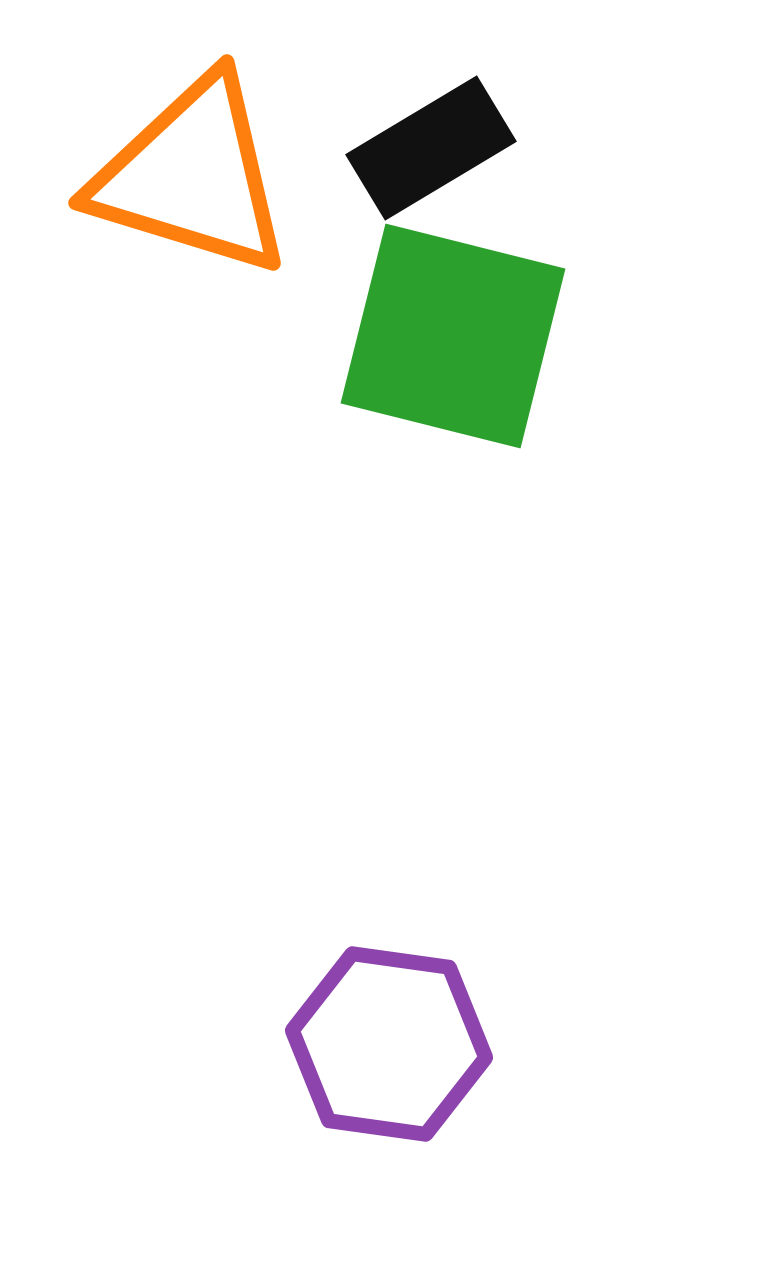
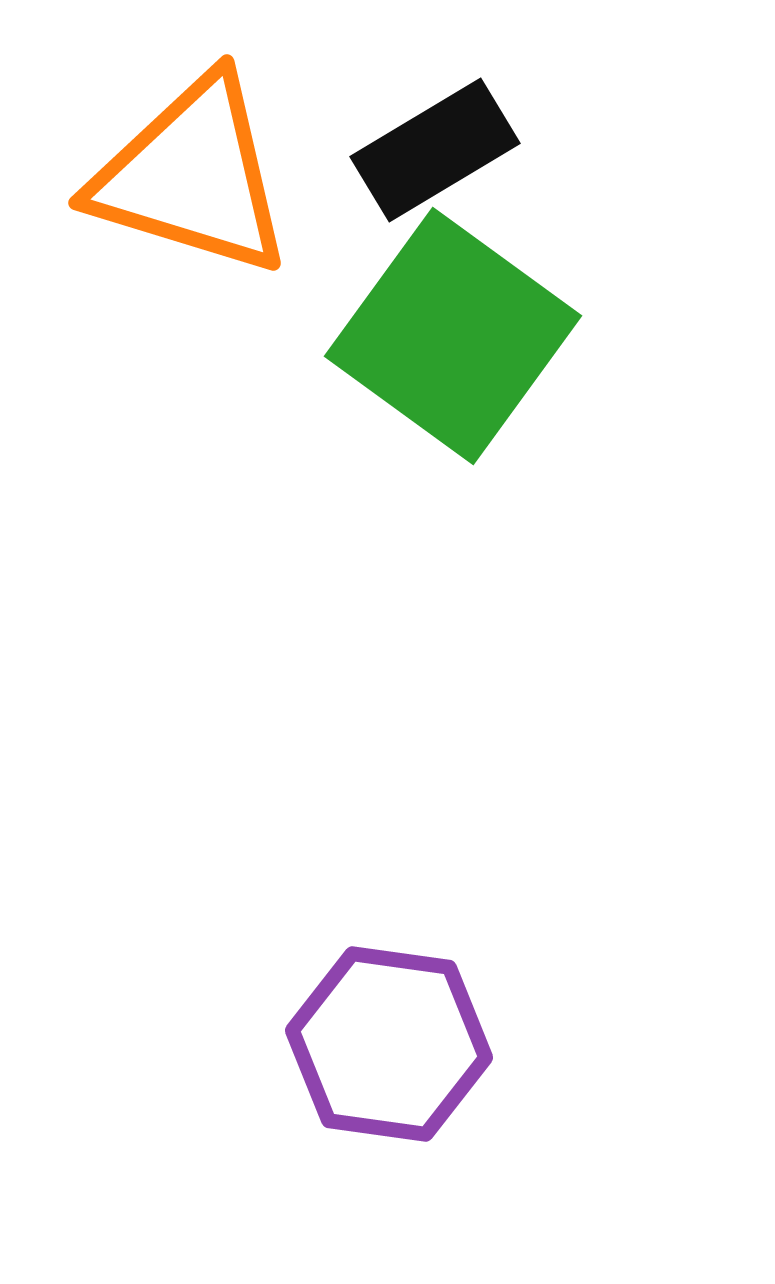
black rectangle: moved 4 px right, 2 px down
green square: rotated 22 degrees clockwise
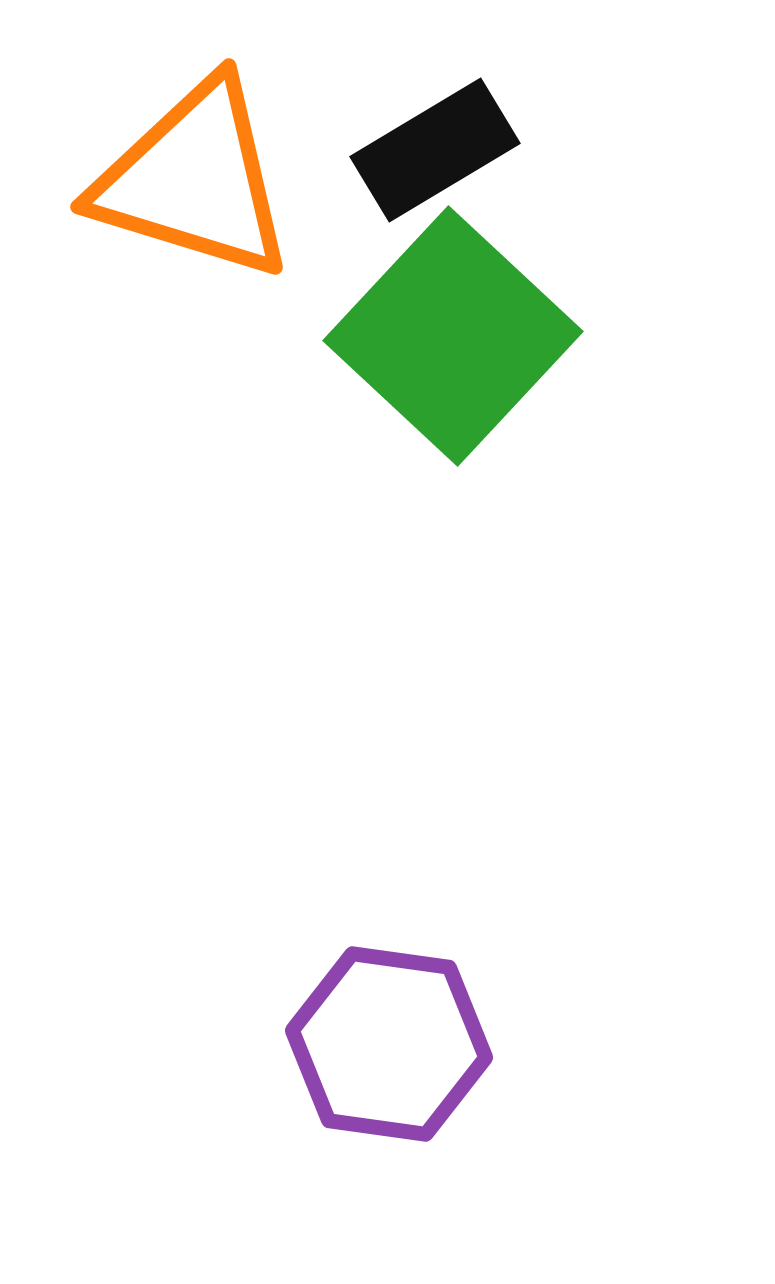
orange triangle: moved 2 px right, 4 px down
green square: rotated 7 degrees clockwise
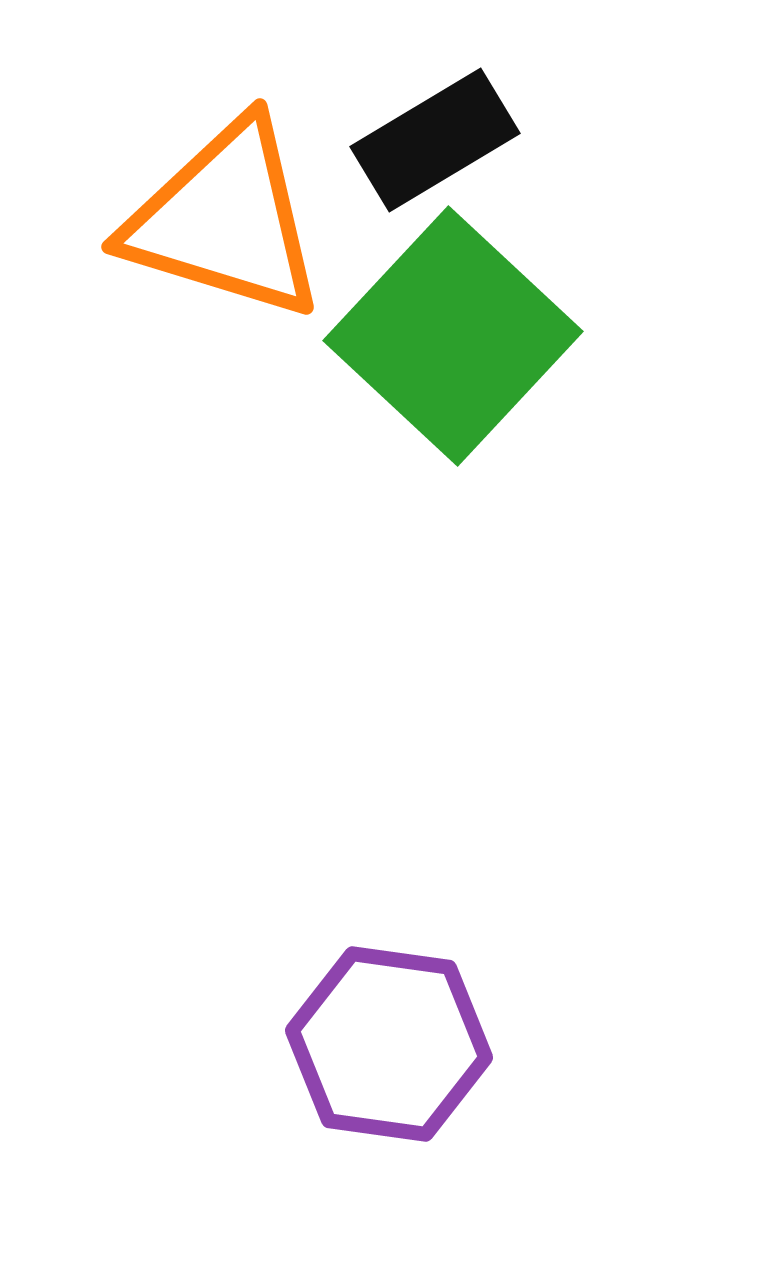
black rectangle: moved 10 px up
orange triangle: moved 31 px right, 40 px down
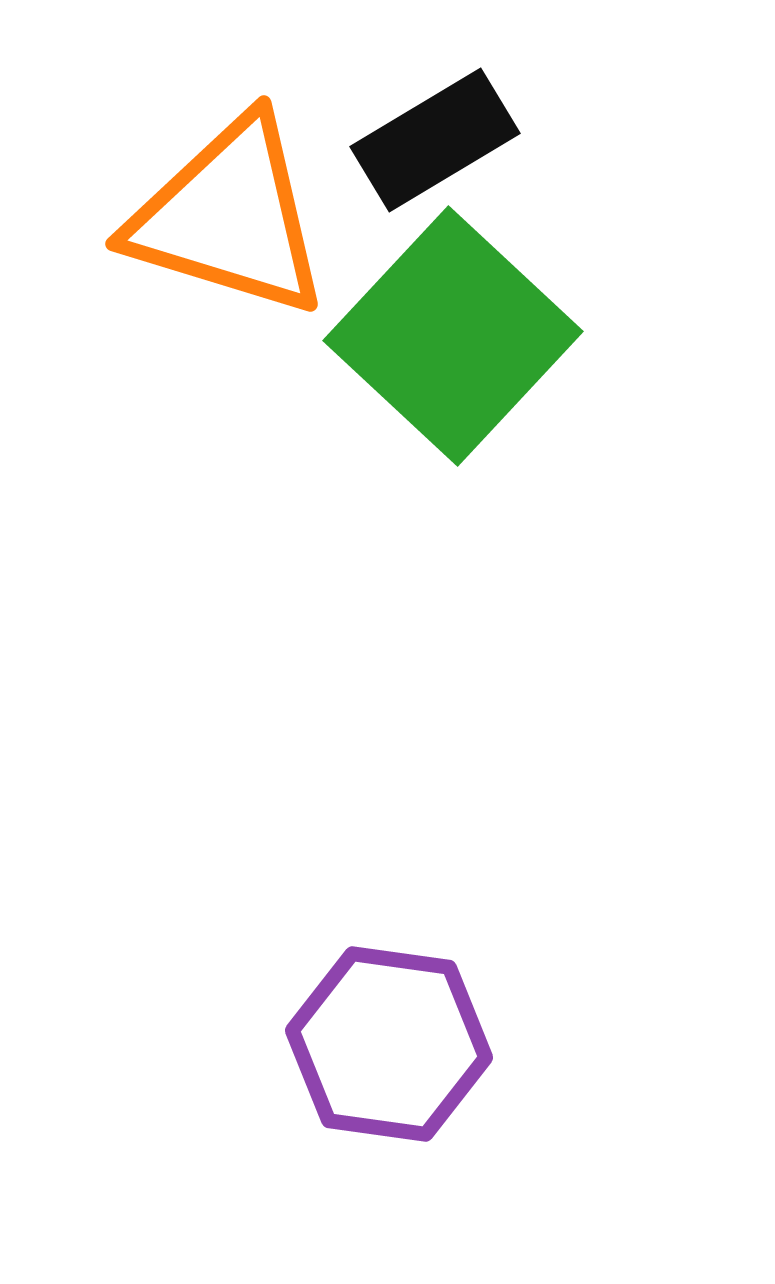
orange triangle: moved 4 px right, 3 px up
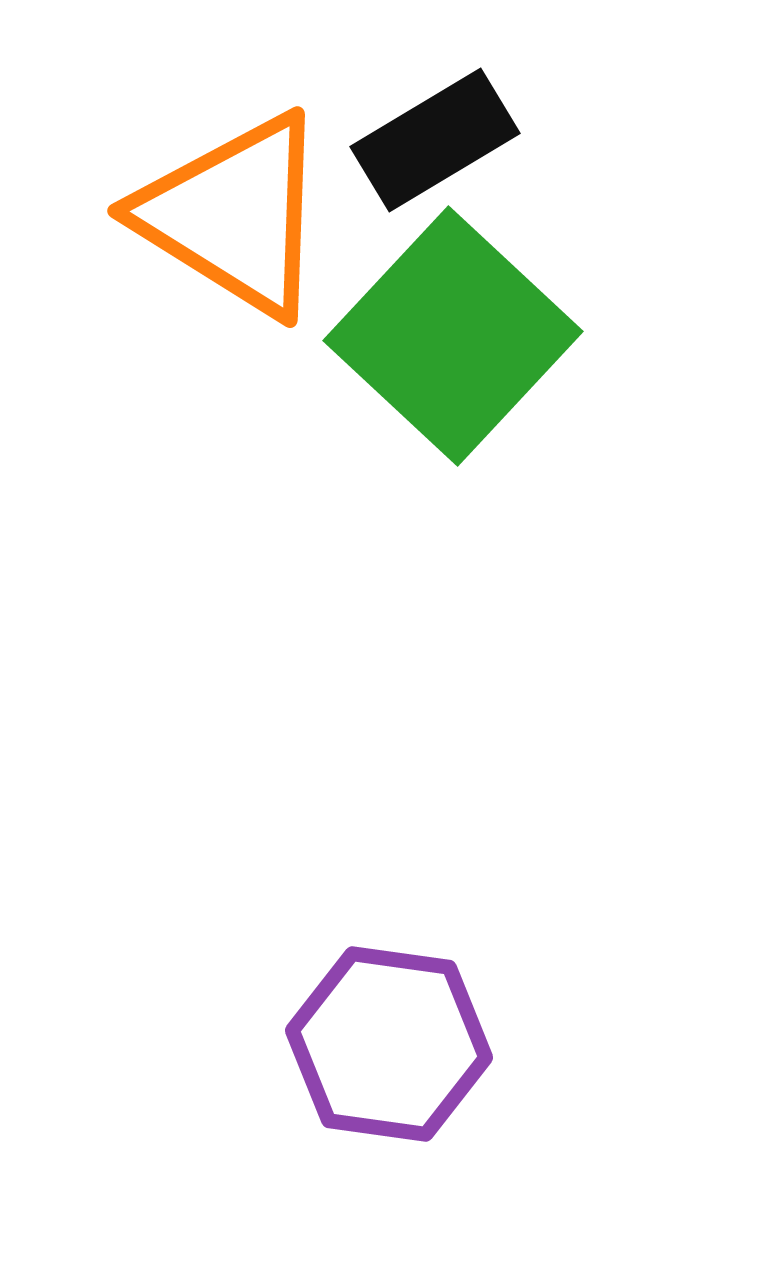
orange triangle: moved 5 px right, 2 px up; rotated 15 degrees clockwise
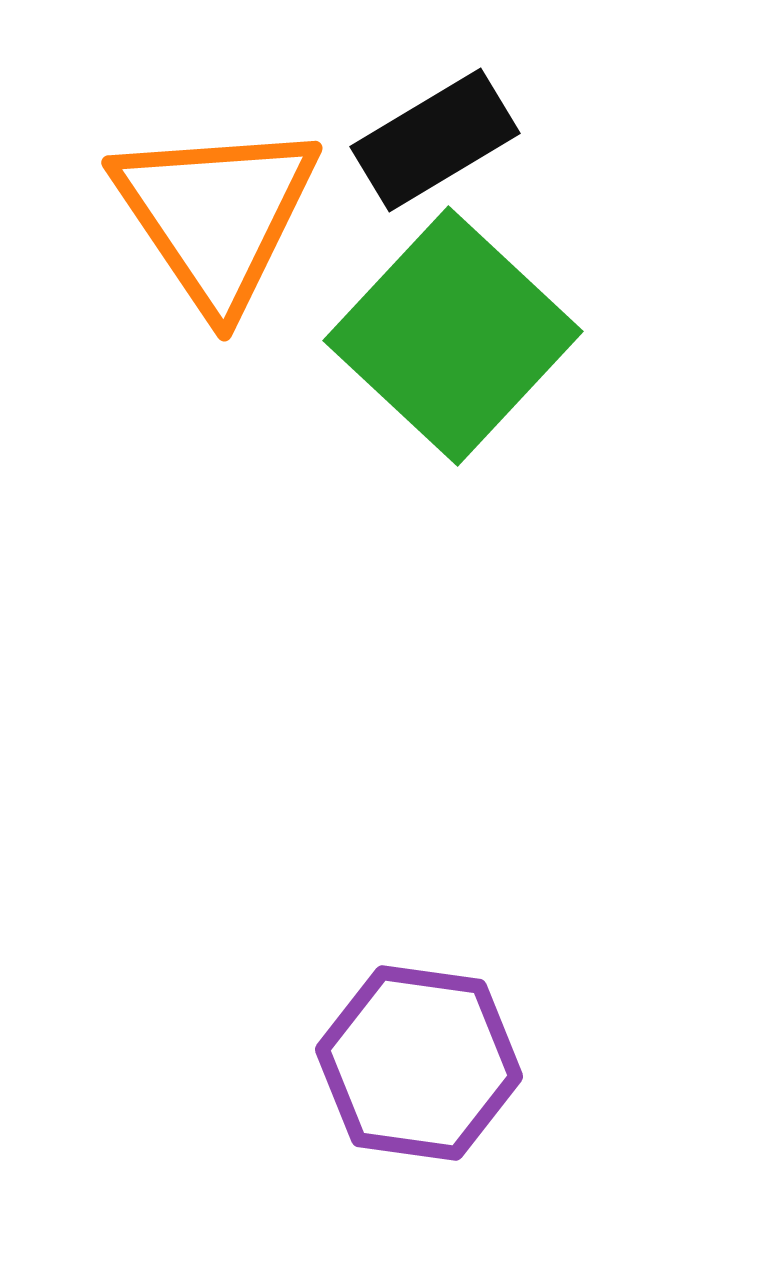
orange triangle: moved 18 px left; rotated 24 degrees clockwise
purple hexagon: moved 30 px right, 19 px down
